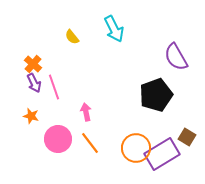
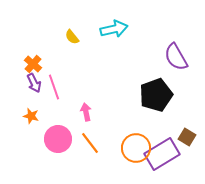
cyan arrow: rotated 76 degrees counterclockwise
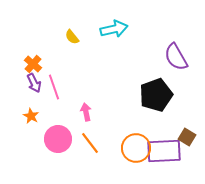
orange star: rotated 14 degrees clockwise
purple rectangle: moved 2 px right, 3 px up; rotated 28 degrees clockwise
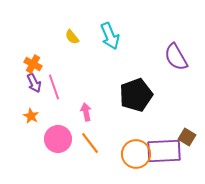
cyan arrow: moved 4 px left, 7 px down; rotated 80 degrees clockwise
orange cross: rotated 12 degrees counterclockwise
black pentagon: moved 20 px left
orange circle: moved 6 px down
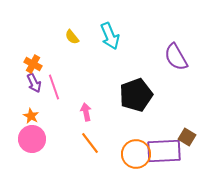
pink circle: moved 26 px left
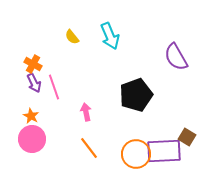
orange line: moved 1 px left, 5 px down
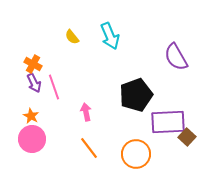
brown square: rotated 12 degrees clockwise
purple rectangle: moved 4 px right, 29 px up
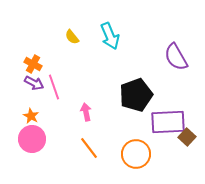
purple arrow: rotated 36 degrees counterclockwise
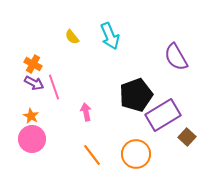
purple rectangle: moved 5 px left, 7 px up; rotated 28 degrees counterclockwise
orange line: moved 3 px right, 7 px down
